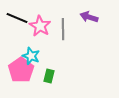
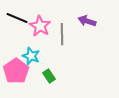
purple arrow: moved 2 px left, 4 px down
gray line: moved 1 px left, 5 px down
pink pentagon: moved 5 px left, 1 px down
green rectangle: rotated 48 degrees counterclockwise
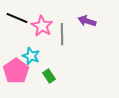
pink star: moved 2 px right
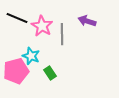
pink pentagon: rotated 20 degrees clockwise
green rectangle: moved 1 px right, 3 px up
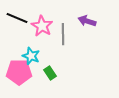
gray line: moved 1 px right
pink pentagon: moved 3 px right, 1 px down; rotated 15 degrees clockwise
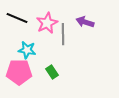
purple arrow: moved 2 px left, 1 px down
pink star: moved 5 px right, 3 px up; rotated 15 degrees clockwise
cyan star: moved 4 px left, 6 px up; rotated 12 degrees counterclockwise
green rectangle: moved 2 px right, 1 px up
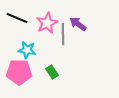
purple arrow: moved 7 px left, 2 px down; rotated 18 degrees clockwise
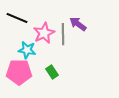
pink star: moved 3 px left, 10 px down
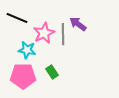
pink pentagon: moved 4 px right, 4 px down
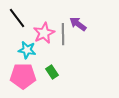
black line: rotated 30 degrees clockwise
